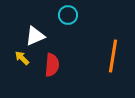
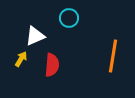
cyan circle: moved 1 px right, 3 px down
yellow arrow: moved 1 px left, 1 px down; rotated 77 degrees clockwise
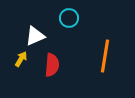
orange line: moved 8 px left
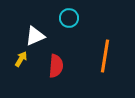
red semicircle: moved 4 px right, 1 px down
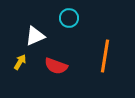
yellow arrow: moved 1 px left, 3 px down
red semicircle: rotated 105 degrees clockwise
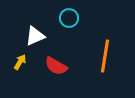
red semicircle: rotated 10 degrees clockwise
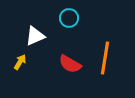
orange line: moved 2 px down
red semicircle: moved 14 px right, 2 px up
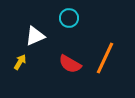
orange line: rotated 16 degrees clockwise
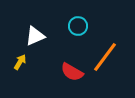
cyan circle: moved 9 px right, 8 px down
orange line: moved 1 px up; rotated 12 degrees clockwise
red semicircle: moved 2 px right, 8 px down
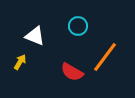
white triangle: rotated 45 degrees clockwise
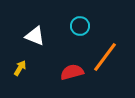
cyan circle: moved 2 px right
yellow arrow: moved 6 px down
red semicircle: rotated 135 degrees clockwise
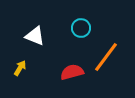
cyan circle: moved 1 px right, 2 px down
orange line: moved 1 px right
